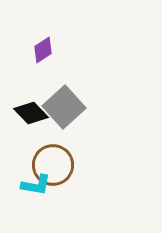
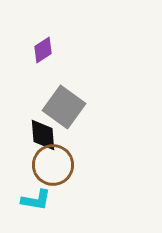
gray square: rotated 12 degrees counterclockwise
black diamond: moved 12 px right, 22 px down; rotated 40 degrees clockwise
cyan L-shape: moved 15 px down
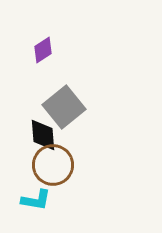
gray square: rotated 15 degrees clockwise
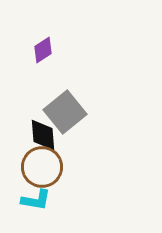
gray square: moved 1 px right, 5 px down
brown circle: moved 11 px left, 2 px down
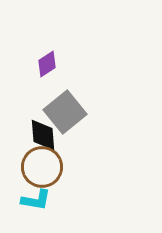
purple diamond: moved 4 px right, 14 px down
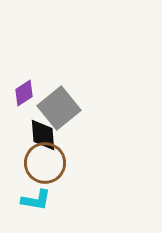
purple diamond: moved 23 px left, 29 px down
gray square: moved 6 px left, 4 px up
brown circle: moved 3 px right, 4 px up
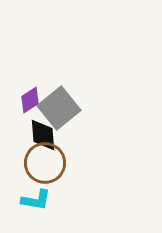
purple diamond: moved 6 px right, 7 px down
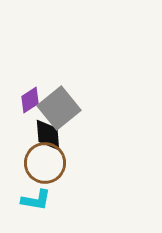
black diamond: moved 5 px right
